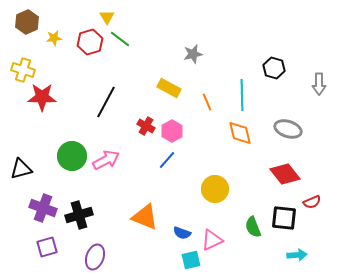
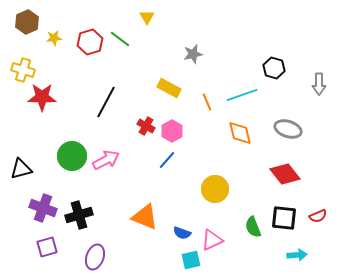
yellow triangle: moved 40 px right
cyan line: rotated 72 degrees clockwise
red semicircle: moved 6 px right, 14 px down
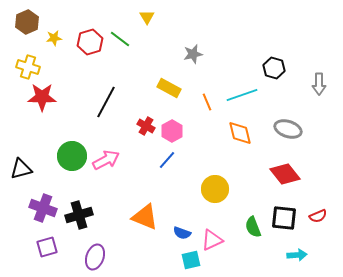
yellow cross: moved 5 px right, 3 px up
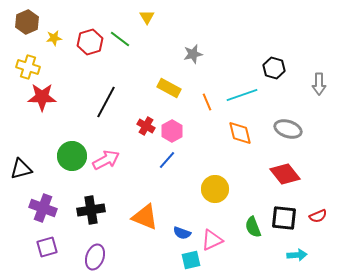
black cross: moved 12 px right, 5 px up; rotated 8 degrees clockwise
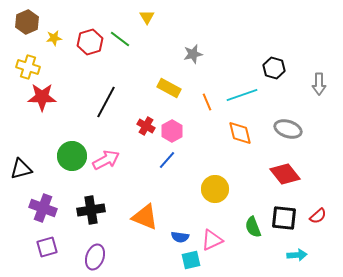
red semicircle: rotated 18 degrees counterclockwise
blue semicircle: moved 2 px left, 4 px down; rotated 12 degrees counterclockwise
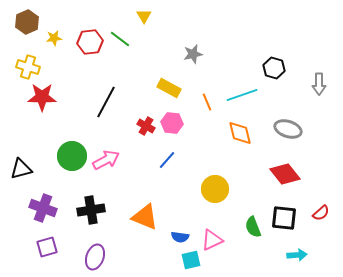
yellow triangle: moved 3 px left, 1 px up
red hexagon: rotated 10 degrees clockwise
pink hexagon: moved 8 px up; rotated 25 degrees counterclockwise
red semicircle: moved 3 px right, 3 px up
